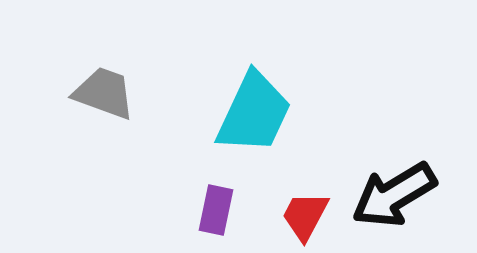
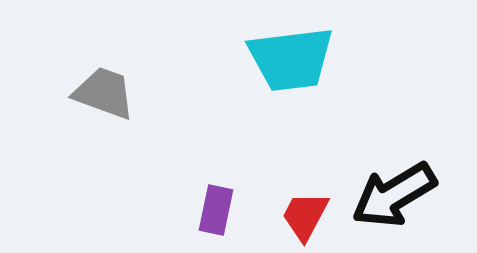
cyan trapezoid: moved 37 px right, 54 px up; rotated 58 degrees clockwise
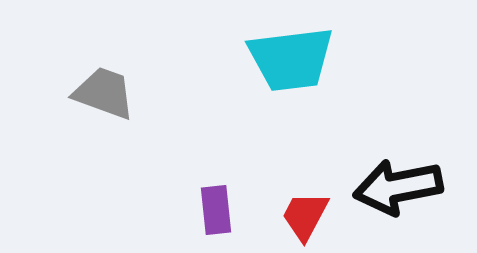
black arrow: moved 4 px right, 8 px up; rotated 20 degrees clockwise
purple rectangle: rotated 18 degrees counterclockwise
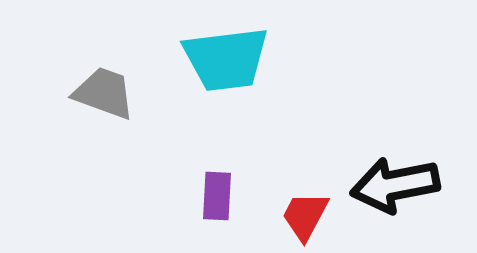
cyan trapezoid: moved 65 px left
black arrow: moved 3 px left, 2 px up
purple rectangle: moved 1 px right, 14 px up; rotated 9 degrees clockwise
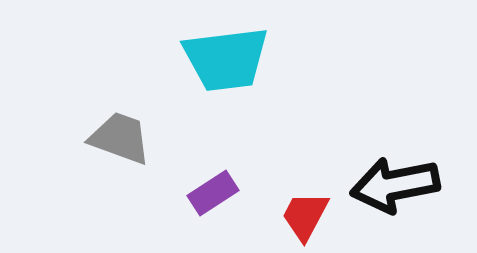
gray trapezoid: moved 16 px right, 45 px down
purple rectangle: moved 4 px left, 3 px up; rotated 54 degrees clockwise
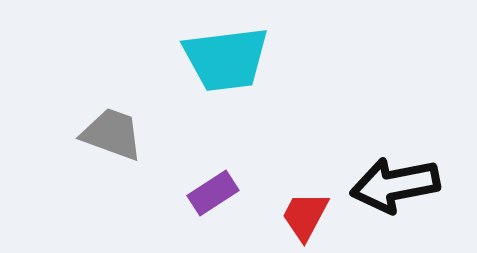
gray trapezoid: moved 8 px left, 4 px up
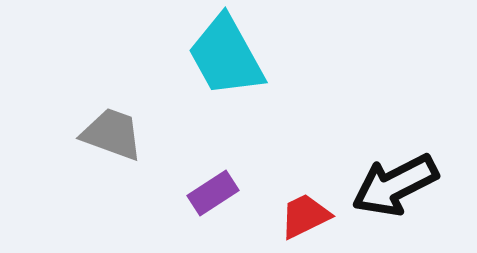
cyan trapezoid: moved 3 px up; rotated 68 degrees clockwise
black arrow: rotated 16 degrees counterclockwise
red trapezoid: rotated 36 degrees clockwise
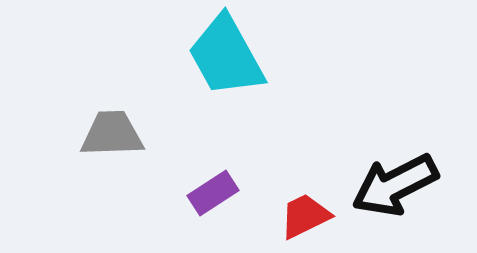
gray trapezoid: rotated 22 degrees counterclockwise
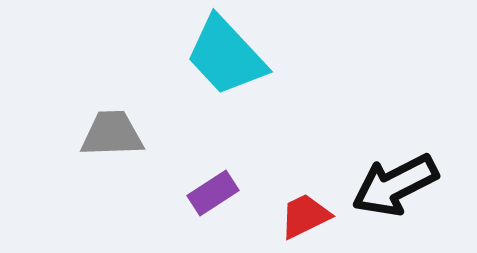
cyan trapezoid: rotated 14 degrees counterclockwise
